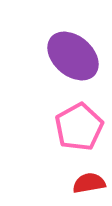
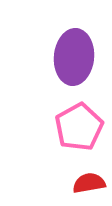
purple ellipse: moved 1 px right, 1 px down; rotated 54 degrees clockwise
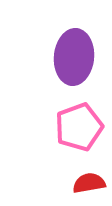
pink pentagon: rotated 9 degrees clockwise
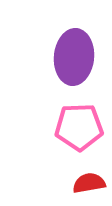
pink pentagon: rotated 18 degrees clockwise
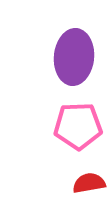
pink pentagon: moved 1 px left, 1 px up
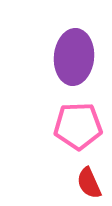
red semicircle: rotated 104 degrees counterclockwise
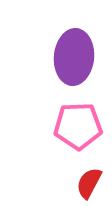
red semicircle: rotated 52 degrees clockwise
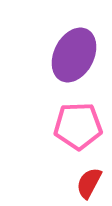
purple ellipse: moved 2 px up; rotated 22 degrees clockwise
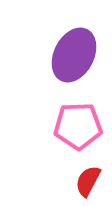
red semicircle: moved 1 px left, 2 px up
